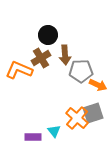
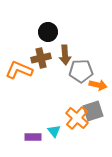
black circle: moved 3 px up
brown cross: rotated 18 degrees clockwise
orange arrow: rotated 12 degrees counterclockwise
gray square: moved 2 px up
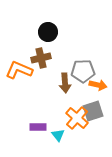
brown arrow: moved 28 px down
gray pentagon: moved 2 px right
cyan triangle: moved 4 px right, 4 px down
purple rectangle: moved 5 px right, 10 px up
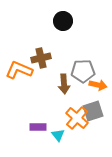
black circle: moved 15 px right, 11 px up
brown arrow: moved 1 px left, 1 px down
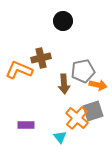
gray pentagon: rotated 10 degrees counterclockwise
purple rectangle: moved 12 px left, 2 px up
cyan triangle: moved 2 px right, 2 px down
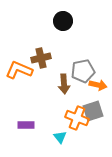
orange cross: rotated 20 degrees counterclockwise
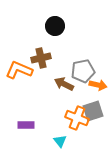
black circle: moved 8 px left, 5 px down
brown arrow: rotated 120 degrees clockwise
cyan triangle: moved 4 px down
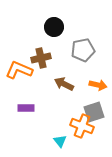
black circle: moved 1 px left, 1 px down
gray pentagon: moved 21 px up
gray square: moved 1 px right, 1 px down
orange cross: moved 5 px right, 8 px down
purple rectangle: moved 17 px up
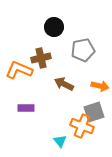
orange arrow: moved 2 px right, 1 px down
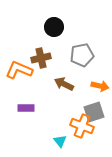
gray pentagon: moved 1 px left, 5 px down
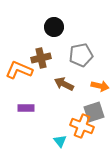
gray pentagon: moved 1 px left
